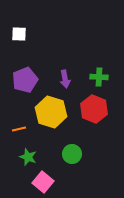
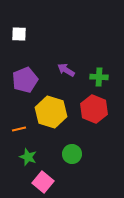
purple arrow: moved 1 px right, 9 px up; rotated 132 degrees clockwise
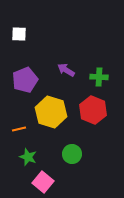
red hexagon: moved 1 px left, 1 px down
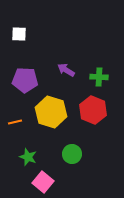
purple pentagon: rotated 25 degrees clockwise
orange line: moved 4 px left, 7 px up
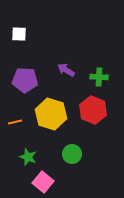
yellow hexagon: moved 2 px down
